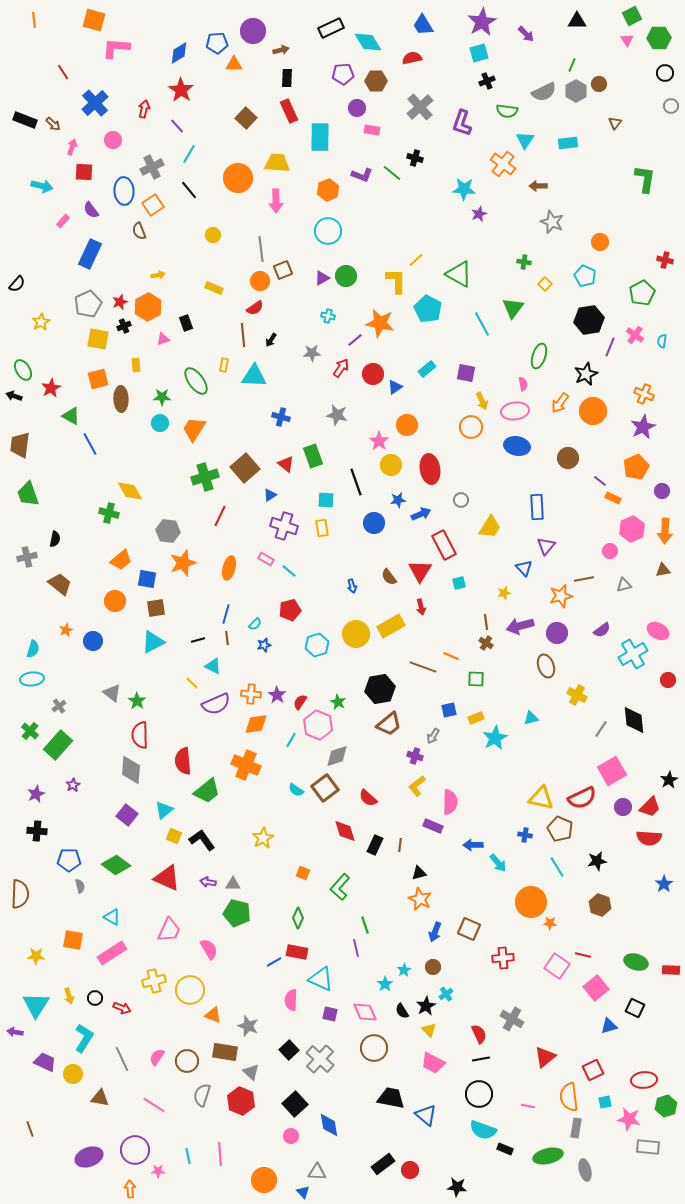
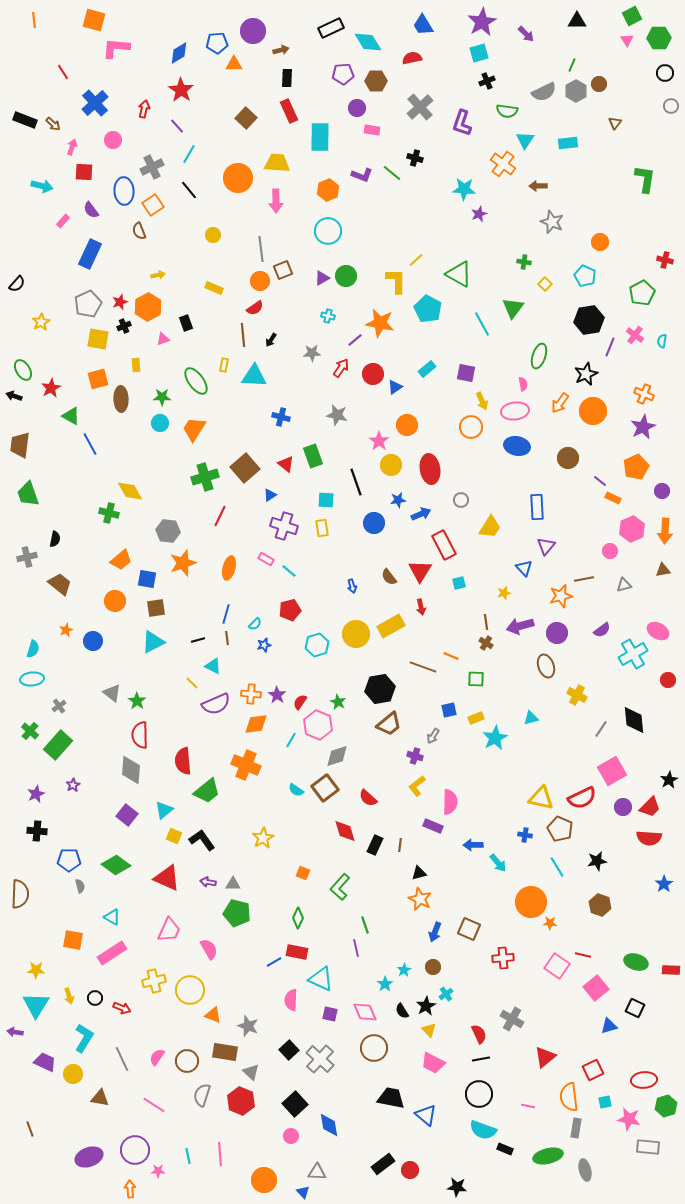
yellow star at (36, 956): moved 14 px down
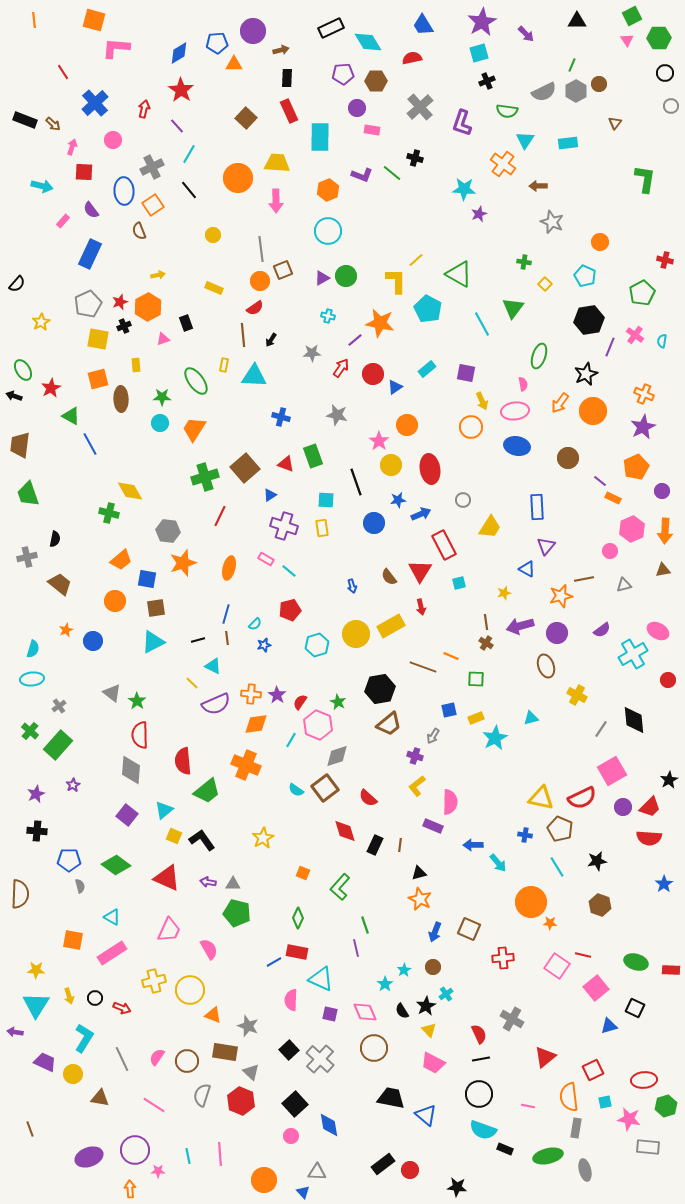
red triangle at (286, 464): rotated 18 degrees counterclockwise
gray circle at (461, 500): moved 2 px right
blue triangle at (524, 568): moved 3 px right, 1 px down; rotated 18 degrees counterclockwise
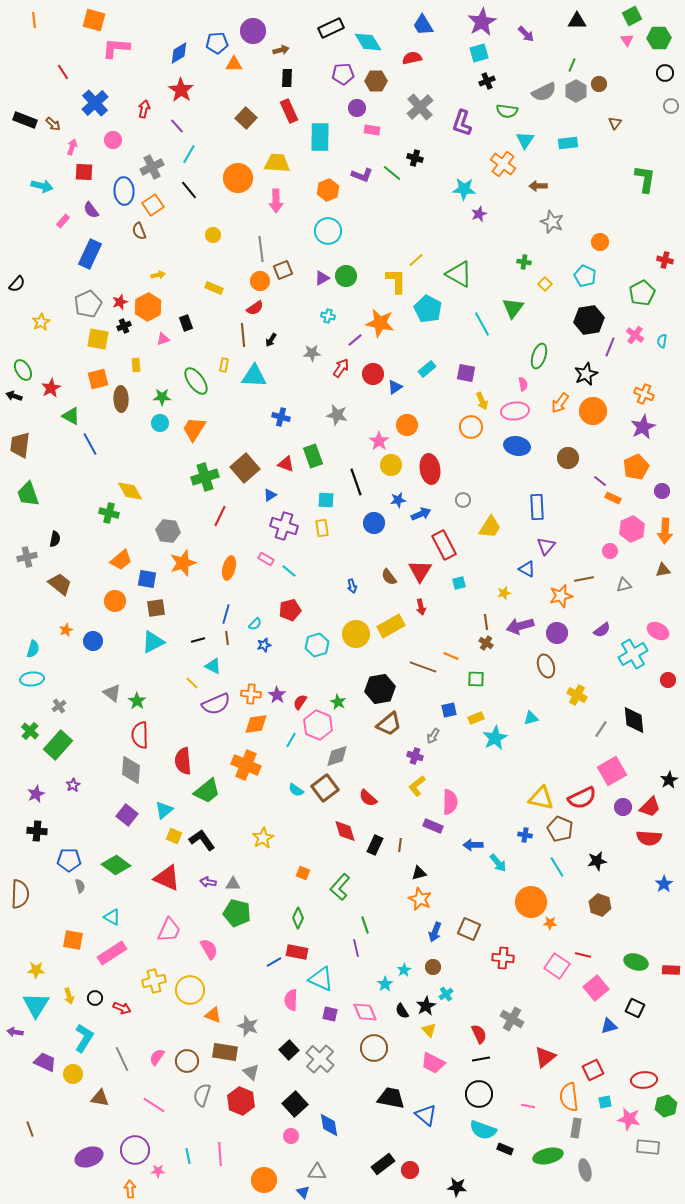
red cross at (503, 958): rotated 10 degrees clockwise
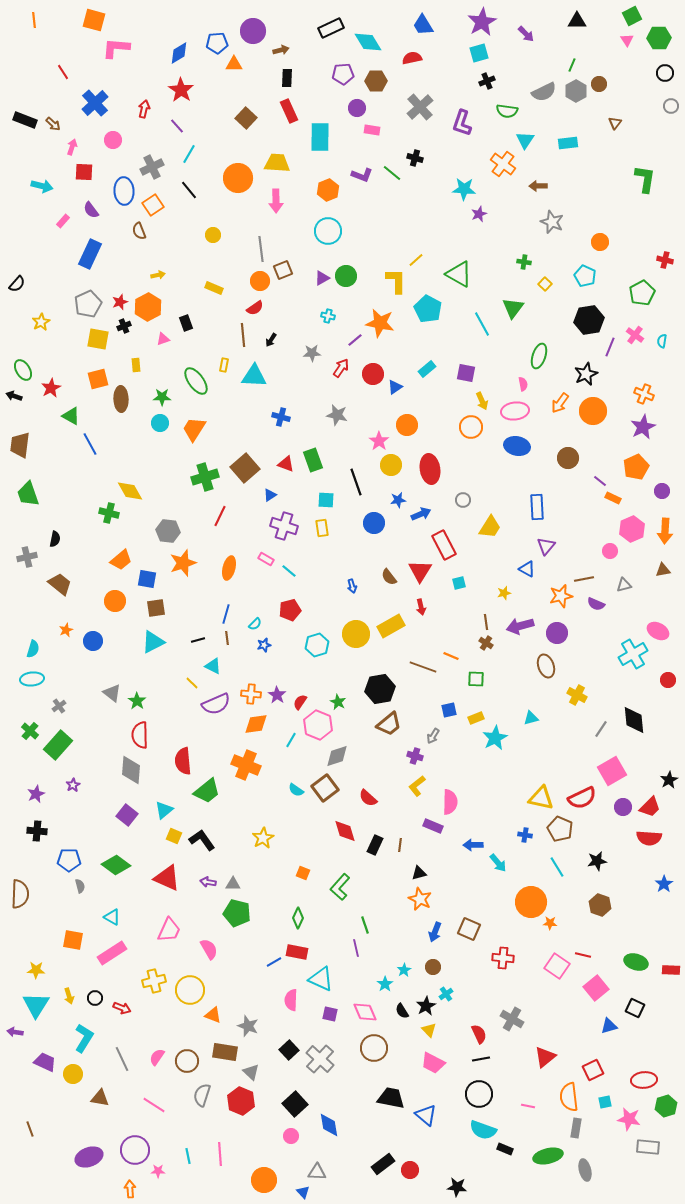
green rectangle at (313, 456): moved 4 px down
purple semicircle at (602, 630): moved 6 px left, 26 px up; rotated 60 degrees clockwise
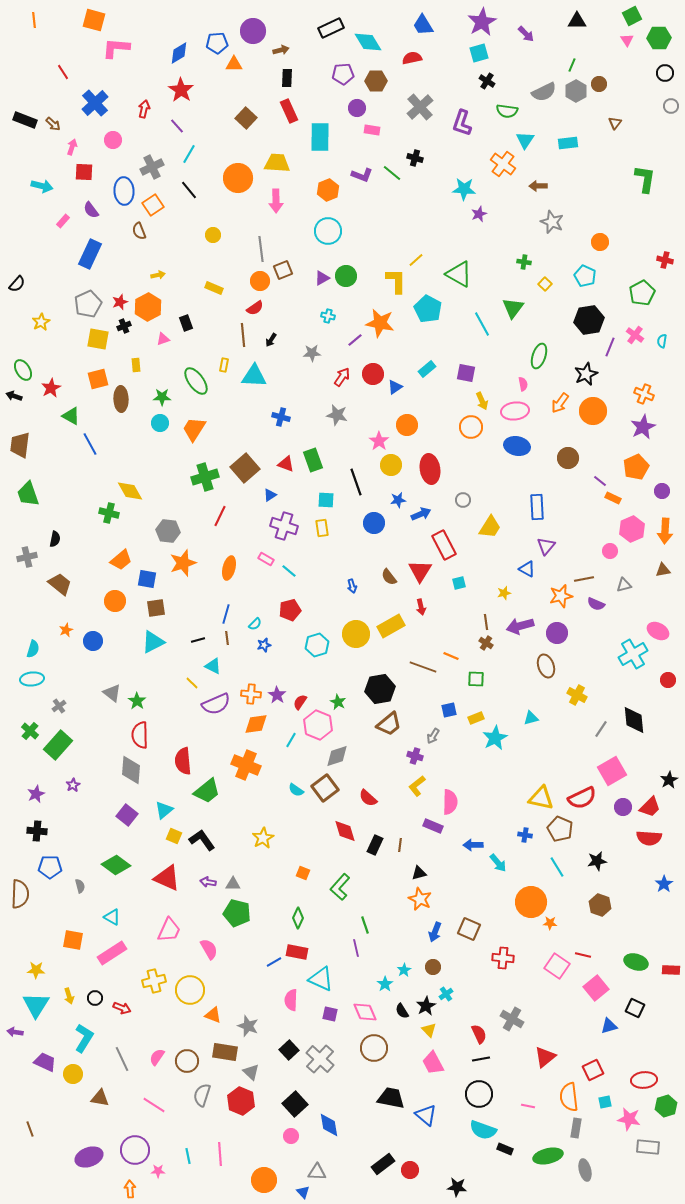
black cross at (487, 81): rotated 35 degrees counterclockwise
red arrow at (341, 368): moved 1 px right, 9 px down
blue pentagon at (69, 860): moved 19 px left, 7 px down
pink trapezoid at (433, 1063): rotated 35 degrees clockwise
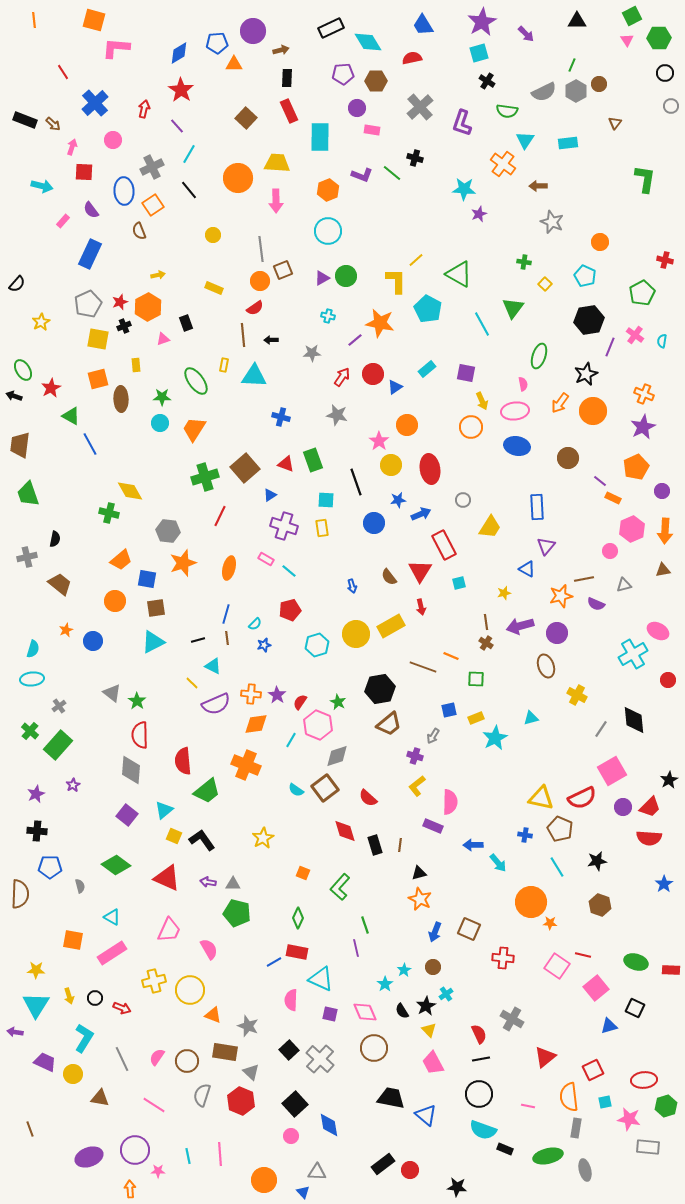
black arrow at (271, 340): rotated 56 degrees clockwise
black rectangle at (375, 845): rotated 42 degrees counterclockwise
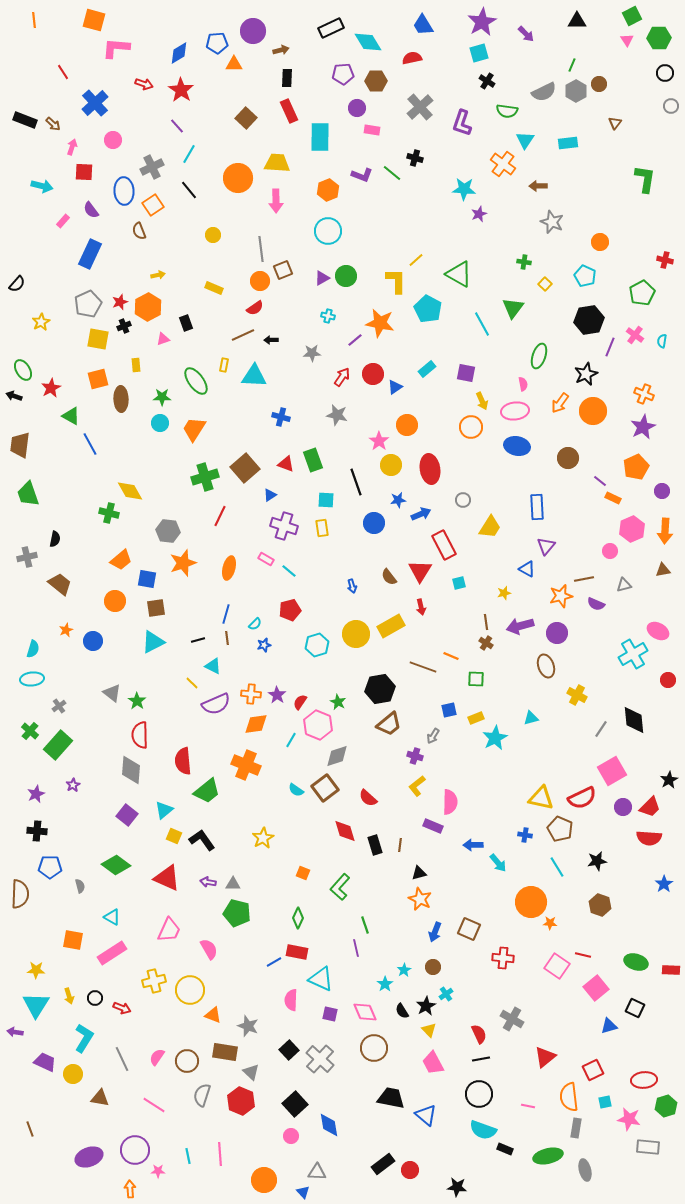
red arrow at (144, 109): moved 25 px up; rotated 96 degrees clockwise
brown line at (243, 335): rotated 70 degrees clockwise
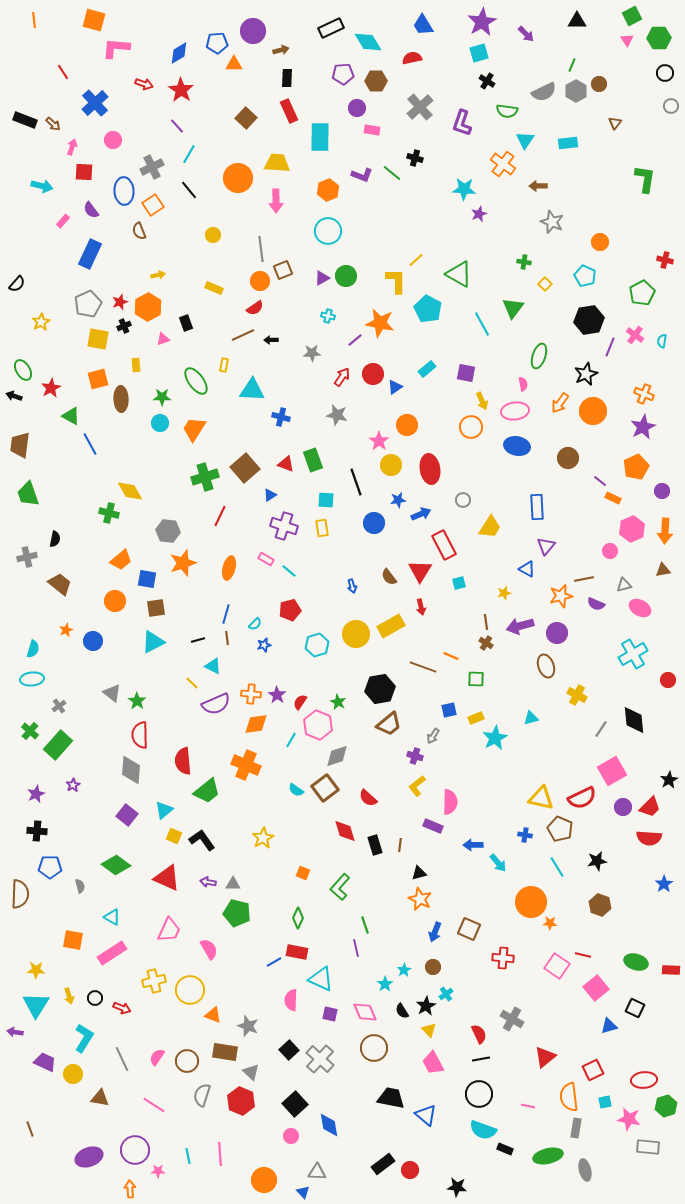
cyan triangle at (254, 376): moved 2 px left, 14 px down
pink ellipse at (658, 631): moved 18 px left, 23 px up
